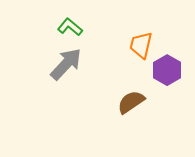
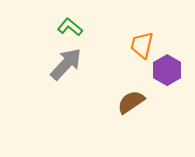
orange trapezoid: moved 1 px right
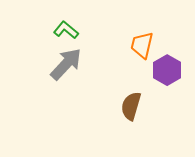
green L-shape: moved 4 px left, 3 px down
brown semicircle: moved 4 px down; rotated 40 degrees counterclockwise
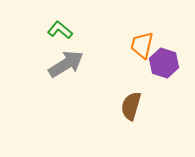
green L-shape: moved 6 px left
gray arrow: rotated 15 degrees clockwise
purple hexagon: moved 3 px left, 7 px up; rotated 12 degrees counterclockwise
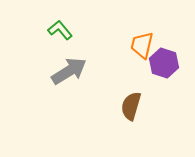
green L-shape: rotated 10 degrees clockwise
gray arrow: moved 3 px right, 7 px down
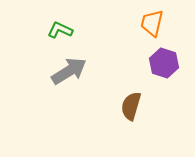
green L-shape: rotated 25 degrees counterclockwise
orange trapezoid: moved 10 px right, 22 px up
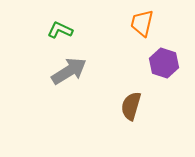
orange trapezoid: moved 10 px left
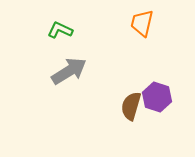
purple hexagon: moved 7 px left, 34 px down
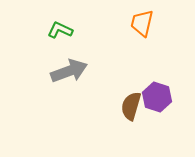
gray arrow: rotated 12 degrees clockwise
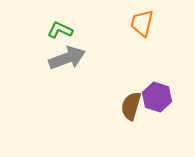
gray arrow: moved 2 px left, 13 px up
